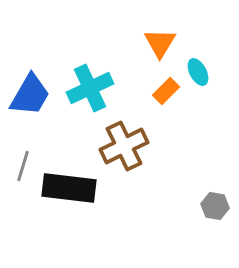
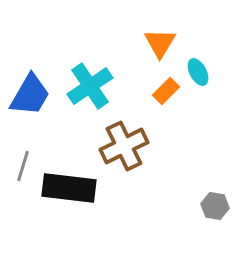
cyan cross: moved 2 px up; rotated 9 degrees counterclockwise
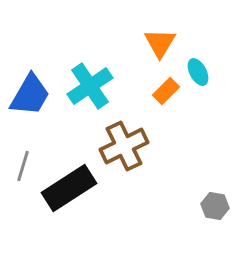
black rectangle: rotated 40 degrees counterclockwise
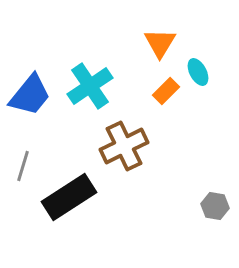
blue trapezoid: rotated 9 degrees clockwise
black rectangle: moved 9 px down
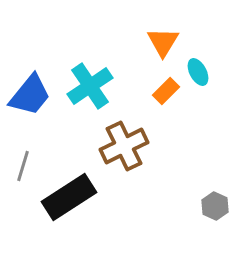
orange triangle: moved 3 px right, 1 px up
gray hexagon: rotated 16 degrees clockwise
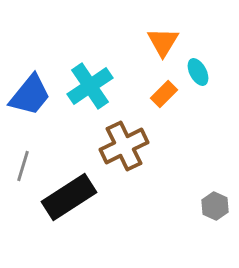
orange rectangle: moved 2 px left, 3 px down
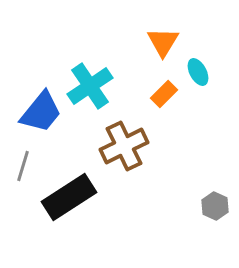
blue trapezoid: moved 11 px right, 17 px down
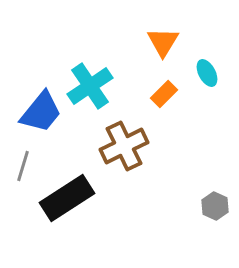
cyan ellipse: moved 9 px right, 1 px down
black rectangle: moved 2 px left, 1 px down
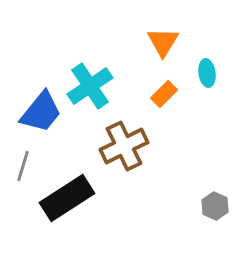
cyan ellipse: rotated 20 degrees clockwise
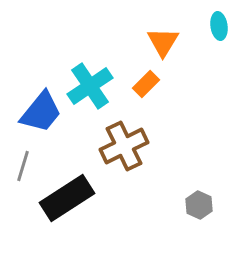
cyan ellipse: moved 12 px right, 47 px up
orange rectangle: moved 18 px left, 10 px up
gray hexagon: moved 16 px left, 1 px up
